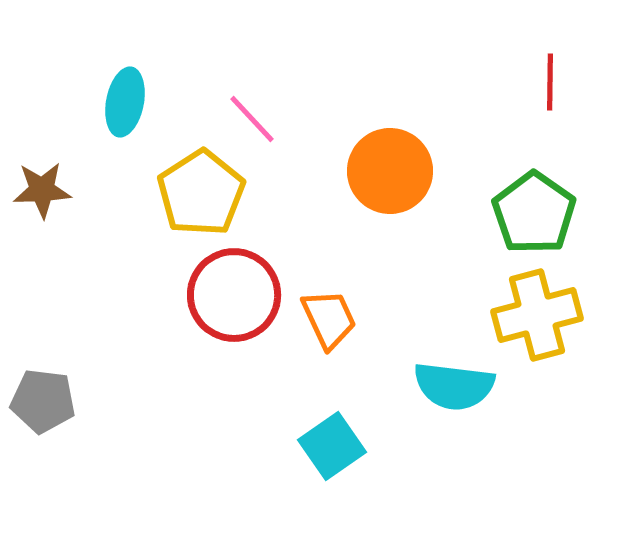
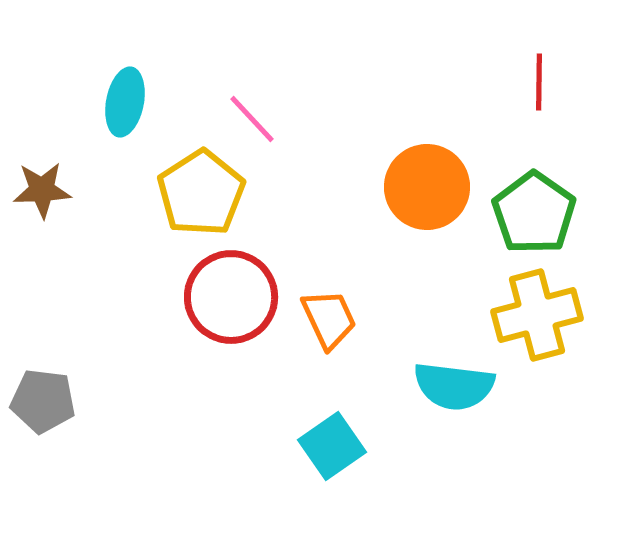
red line: moved 11 px left
orange circle: moved 37 px right, 16 px down
red circle: moved 3 px left, 2 px down
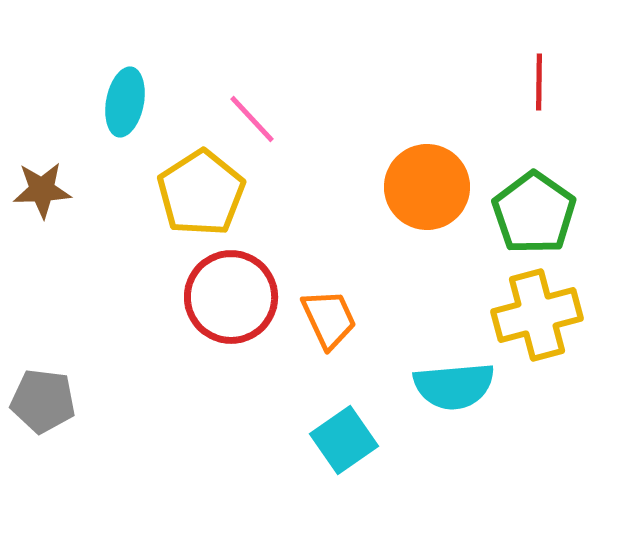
cyan semicircle: rotated 12 degrees counterclockwise
cyan square: moved 12 px right, 6 px up
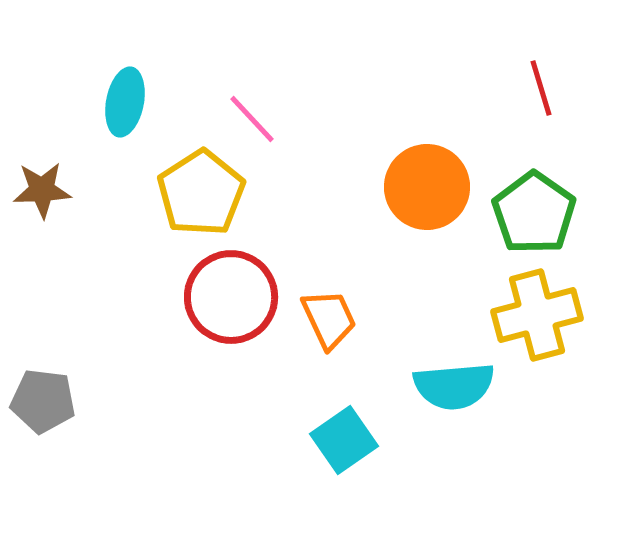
red line: moved 2 px right, 6 px down; rotated 18 degrees counterclockwise
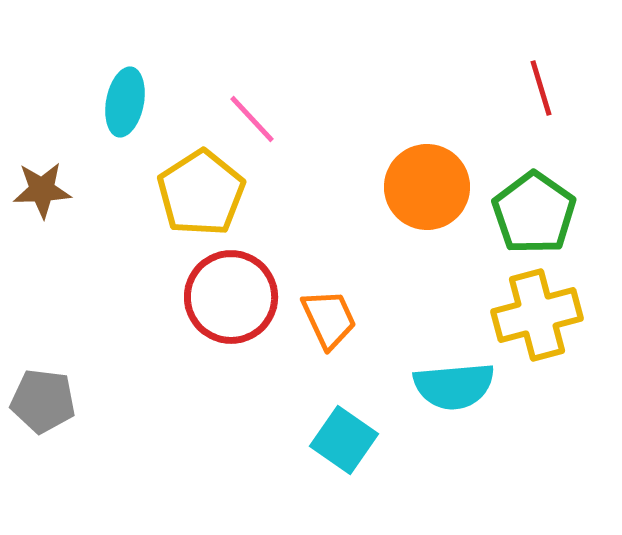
cyan square: rotated 20 degrees counterclockwise
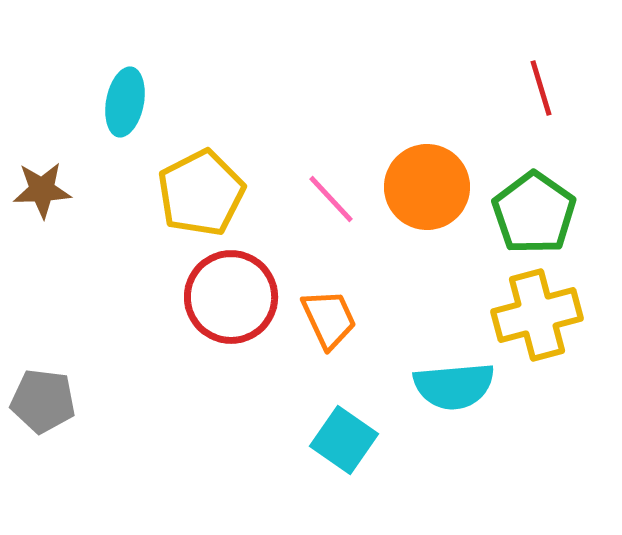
pink line: moved 79 px right, 80 px down
yellow pentagon: rotated 6 degrees clockwise
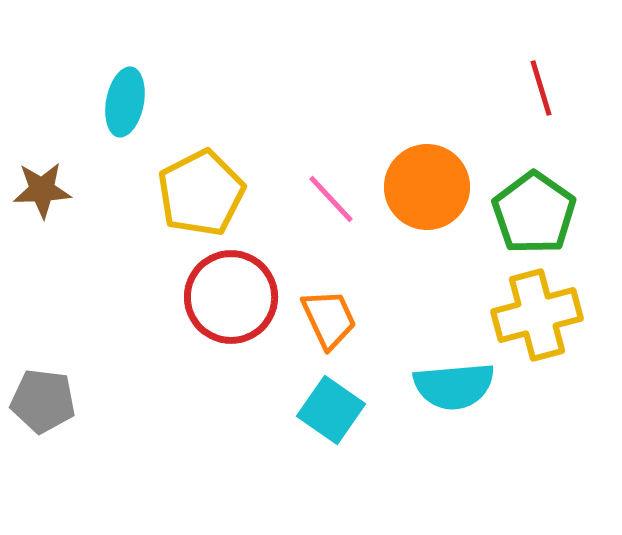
cyan square: moved 13 px left, 30 px up
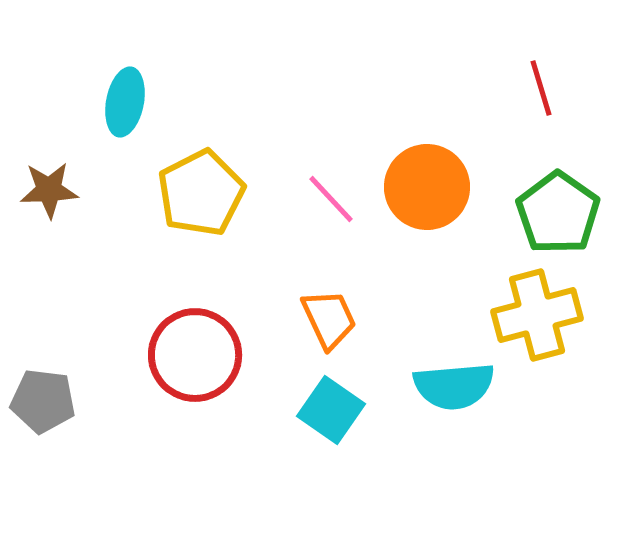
brown star: moved 7 px right
green pentagon: moved 24 px right
red circle: moved 36 px left, 58 px down
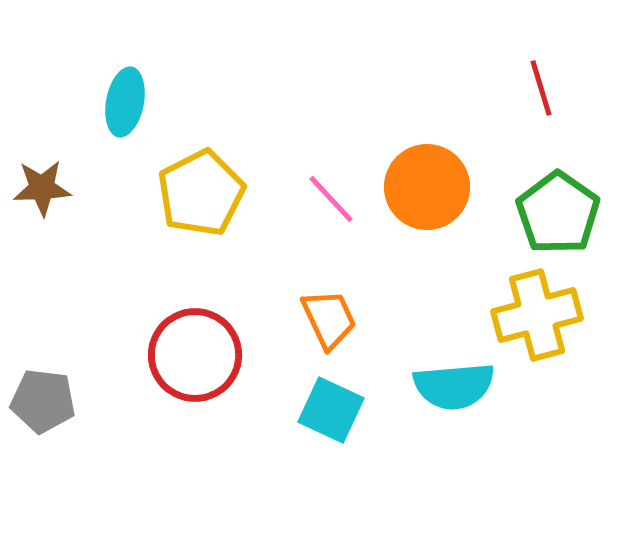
brown star: moved 7 px left, 2 px up
cyan square: rotated 10 degrees counterclockwise
